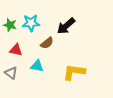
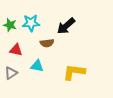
brown semicircle: rotated 32 degrees clockwise
gray triangle: rotated 48 degrees clockwise
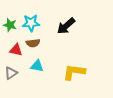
brown semicircle: moved 14 px left
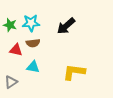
cyan triangle: moved 4 px left, 1 px down
gray triangle: moved 9 px down
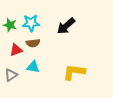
red triangle: rotated 32 degrees counterclockwise
gray triangle: moved 7 px up
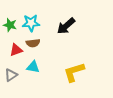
yellow L-shape: rotated 25 degrees counterclockwise
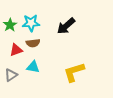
green star: rotated 24 degrees clockwise
